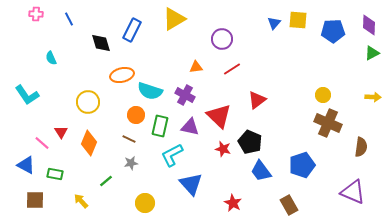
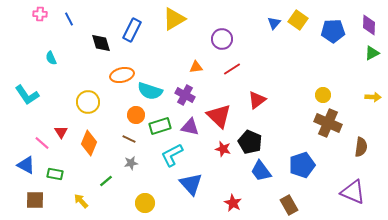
pink cross at (36, 14): moved 4 px right
yellow square at (298, 20): rotated 30 degrees clockwise
green rectangle at (160, 126): rotated 60 degrees clockwise
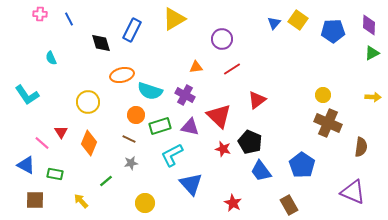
blue pentagon at (302, 165): rotated 20 degrees counterclockwise
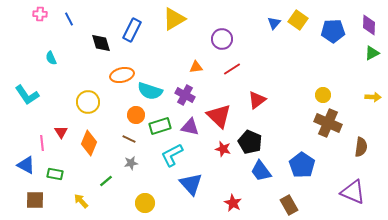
pink line at (42, 143): rotated 42 degrees clockwise
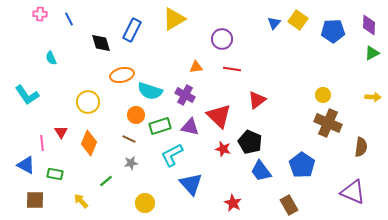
red line at (232, 69): rotated 42 degrees clockwise
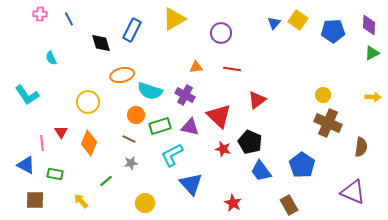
purple circle at (222, 39): moved 1 px left, 6 px up
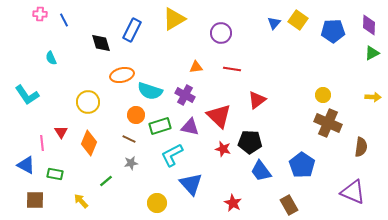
blue line at (69, 19): moved 5 px left, 1 px down
black pentagon at (250, 142): rotated 20 degrees counterclockwise
yellow circle at (145, 203): moved 12 px right
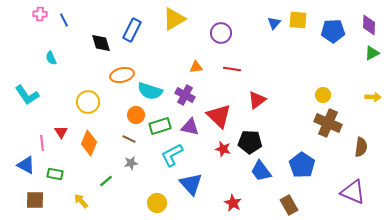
yellow square at (298, 20): rotated 30 degrees counterclockwise
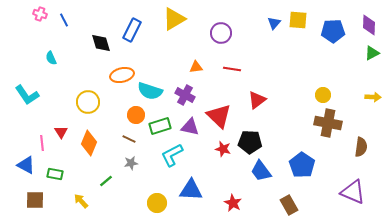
pink cross at (40, 14): rotated 16 degrees clockwise
brown cross at (328, 123): rotated 12 degrees counterclockwise
blue triangle at (191, 184): moved 6 px down; rotated 45 degrees counterclockwise
